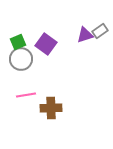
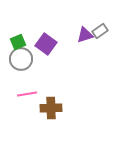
pink line: moved 1 px right, 1 px up
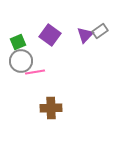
purple triangle: rotated 30 degrees counterclockwise
purple square: moved 4 px right, 9 px up
gray circle: moved 2 px down
pink line: moved 8 px right, 22 px up
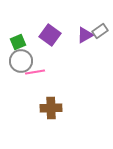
purple triangle: rotated 18 degrees clockwise
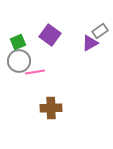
purple triangle: moved 5 px right, 8 px down
gray circle: moved 2 px left
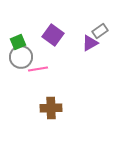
purple square: moved 3 px right
gray circle: moved 2 px right, 4 px up
pink line: moved 3 px right, 3 px up
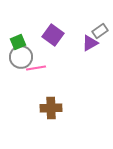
pink line: moved 2 px left, 1 px up
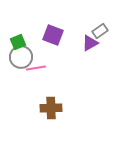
purple square: rotated 15 degrees counterclockwise
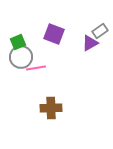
purple square: moved 1 px right, 1 px up
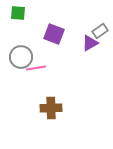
green square: moved 29 px up; rotated 28 degrees clockwise
